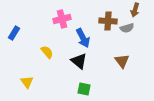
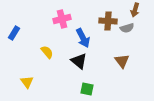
green square: moved 3 px right
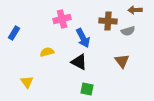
brown arrow: rotated 72 degrees clockwise
gray semicircle: moved 1 px right, 3 px down
yellow semicircle: rotated 64 degrees counterclockwise
black triangle: moved 1 px down; rotated 12 degrees counterclockwise
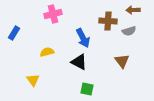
brown arrow: moved 2 px left
pink cross: moved 9 px left, 5 px up
gray semicircle: moved 1 px right
yellow triangle: moved 6 px right, 2 px up
